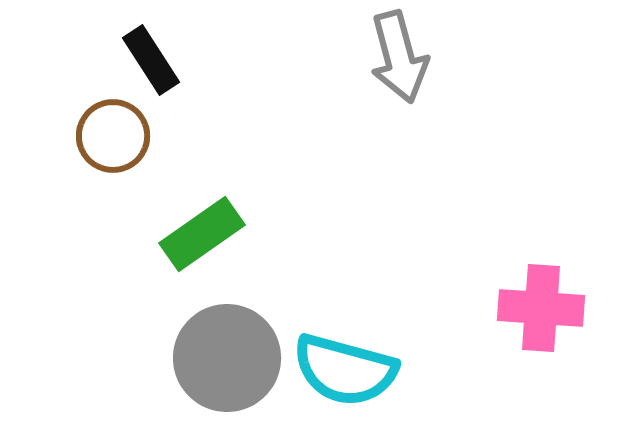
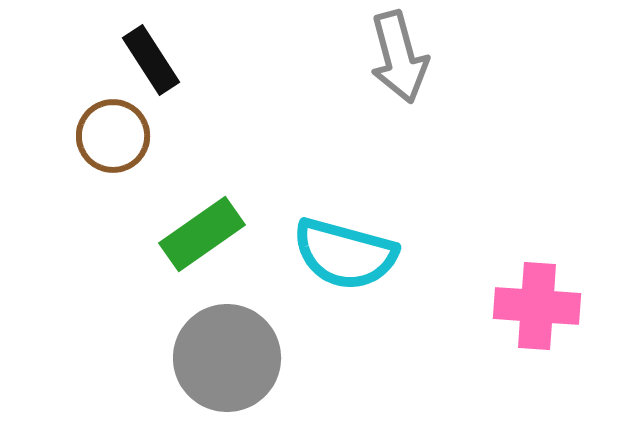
pink cross: moved 4 px left, 2 px up
cyan semicircle: moved 116 px up
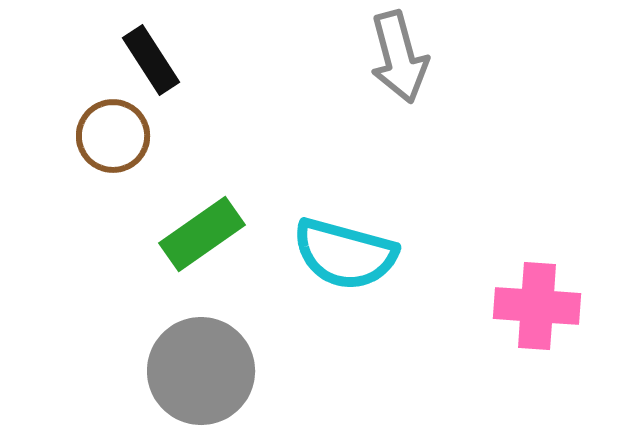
gray circle: moved 26 px left, 13 px down
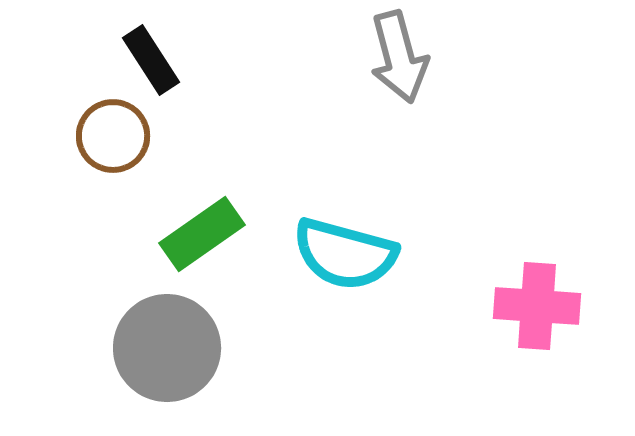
gray circle: moved 34 px left, 23 px up
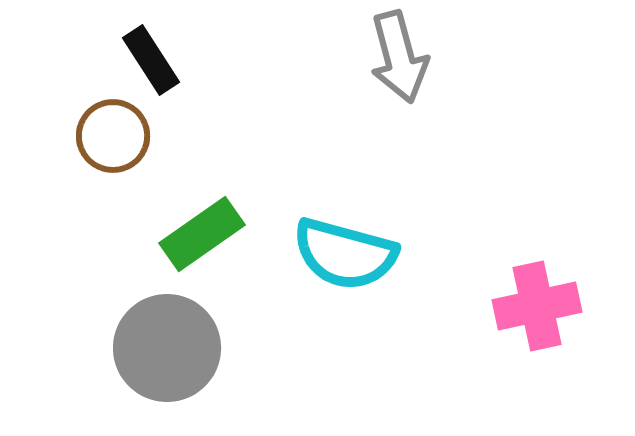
pink cross: rotated 16 degrees counterclockwise
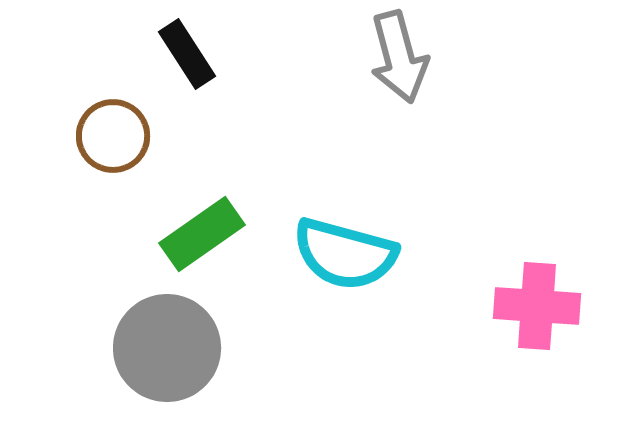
black rectangle: moved 36 px right, 6 px up
pink cross: rotated 16 degrees clockwise
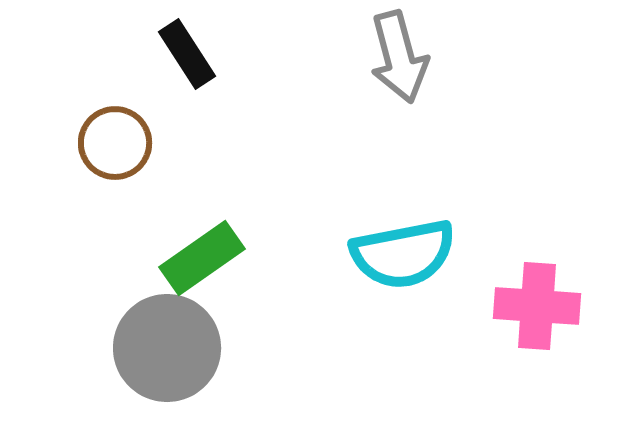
brown circle: moved 2 px right, 7 px down
green rectangle: moved 24 px down
cyan semicircle: moved 58 px right; rotated 26 degrees counterclockwise
